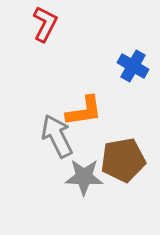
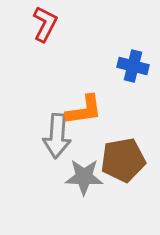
blue cross: rotated 16 degrees counterclockwise
orange L-shape: moved 1 px up
gray arrow: rotated 150 degrees counterclockwise
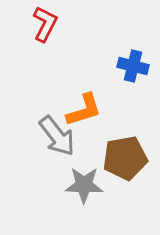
orange L-shape: rotated 9 degrees counterclockwise
gray arrow: rotated 42 degrees counterclockwise
brown pentagon: moved 2 px right, 2 px up
gray star: moved 8 px down
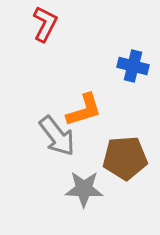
brown pentagon: rotated 6 degrees clockwise
gray star: moved 4 px down
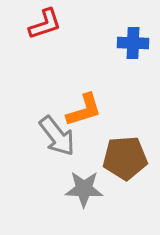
red L-shape: rotated 45 degrees clockwise
blue cross: moved 23 px up; rotated 12 degrees counterclockwise
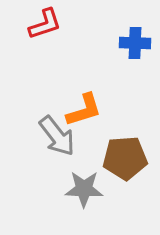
blue cross: moved 2 px right
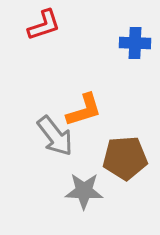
red L-shape: moved 1 px left, 1 px down
gray arrow: moved 2 px left
gray star: moved 2 px down
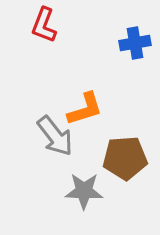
red L-shape: rotated 129 degrees clockwise
blue cross: rotated 12 degrees counterclockwise
orange L-shape: moved 1 px right, 1 px up
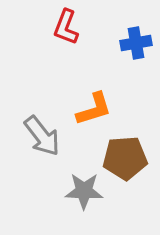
red L-shape: moved 22 px right, 2 px down
blue cross: moved 1 px right
orange L-shape: moved 9 px right
gray arrow: moved 13 px left
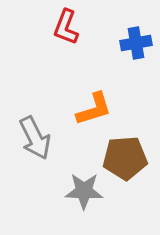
gray arrow: moved 7 px left, 2 px down; rotated 12 degrees clockwise
